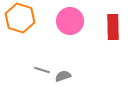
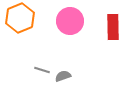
orange hexagon: rotated 20 degrees clockwise
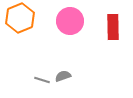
gray line: moved 10 px down
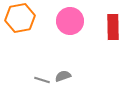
orange hexagon: rotated 12 degrees clockwise
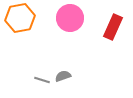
pink circle: moved 3 px up
red rectangle: rotated 25 degrees clockwise
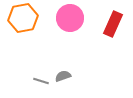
orange hexagon: moved 3 px right
red rectangle: moved 3 px up
gray line: moved 1 px left, 1 px down
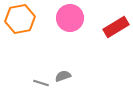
orange hexagon: moved 3 px left, 1 px down
red rectangle: moved 3 px right, 3 px down; rotated 35 degrees clockwise
gray line: moved 2 px down
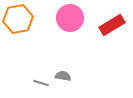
orange hexagon: moved 2 px left
red rectangle: moved 4 px left, 2 px up
gray semicircle: rotated 28 degrees clockwise
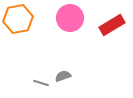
gray semicircle: rotated 28 degrees counterclockwise
